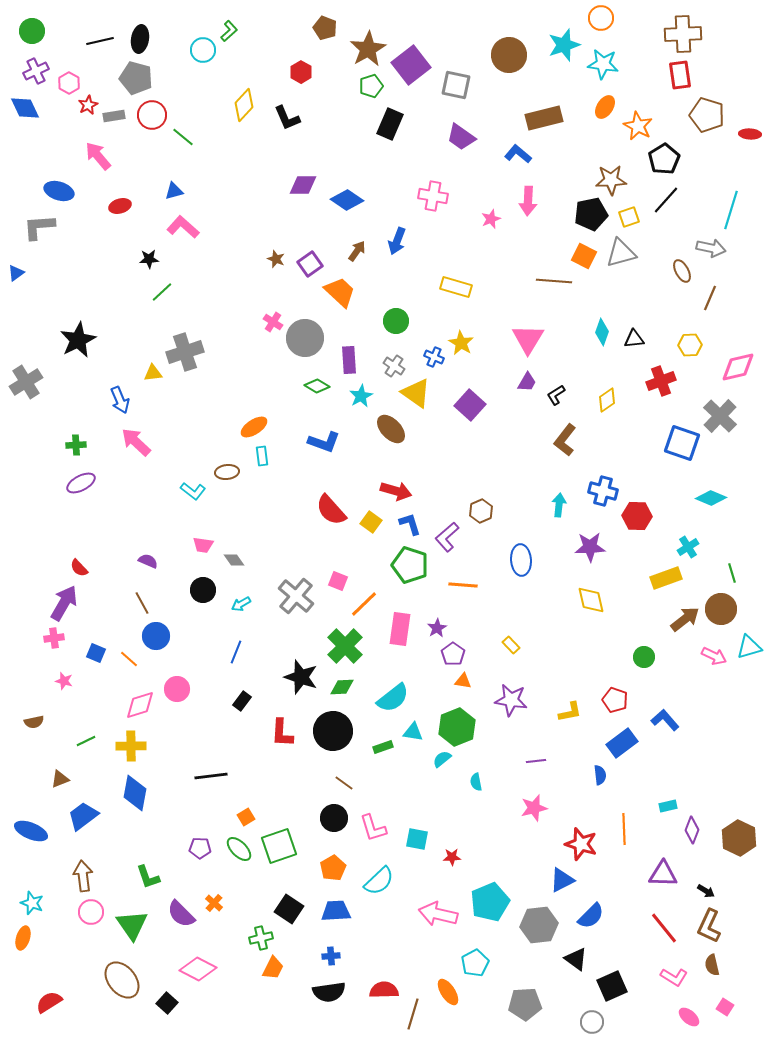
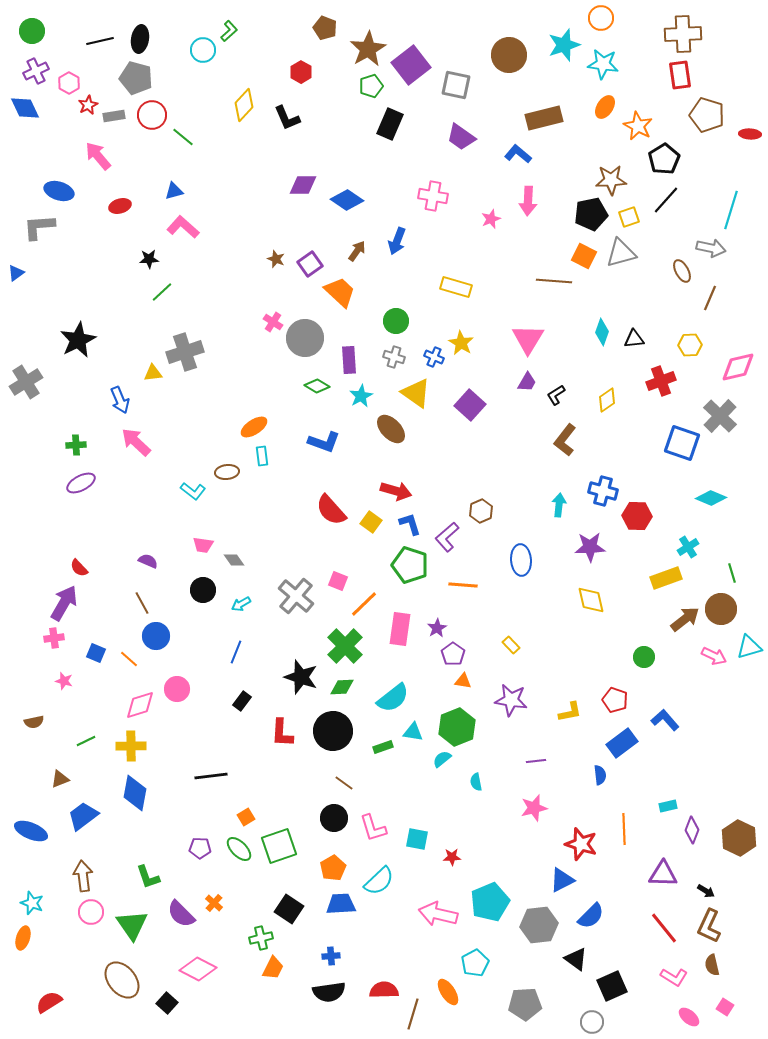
gray cross at (394, 366): moved 9 px up; rotated 15 degrees counterclockwise
blue trapezoid at (336, 911): moved 5 px right, 7 px up
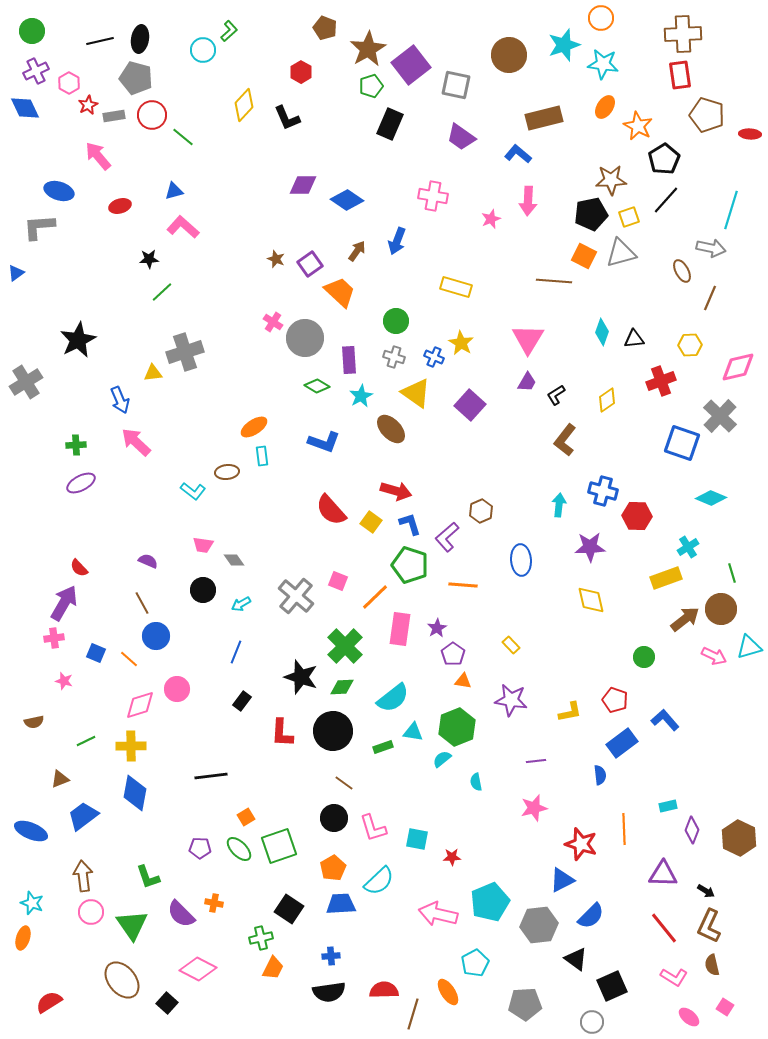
orange line at (364, 604): moved 11 px right, 7 px up
orange cross at (214, 903): rotated 30 degrees counterclockwise
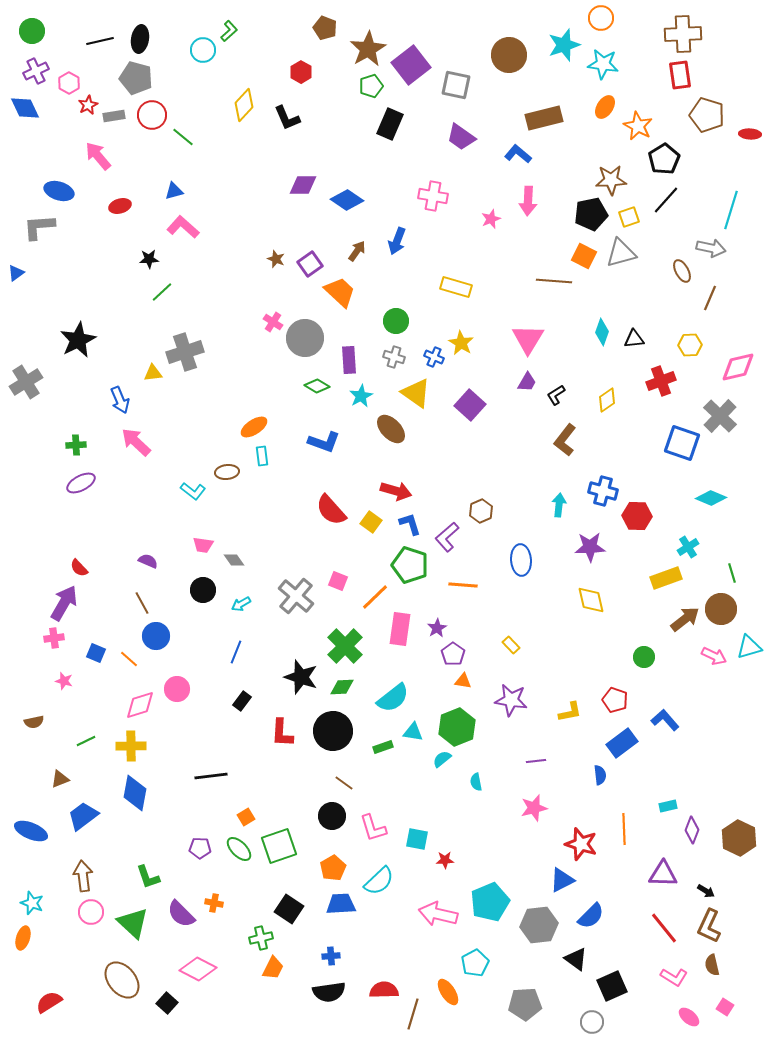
black circle at (334, 818): moved 2 px left, 2 px up
red star at (452, 857): moved 7 px left, 3 px down
green triangle at (132, 925): moved 1 px right, 2 px up; rotated 12 degrees counterclockwise
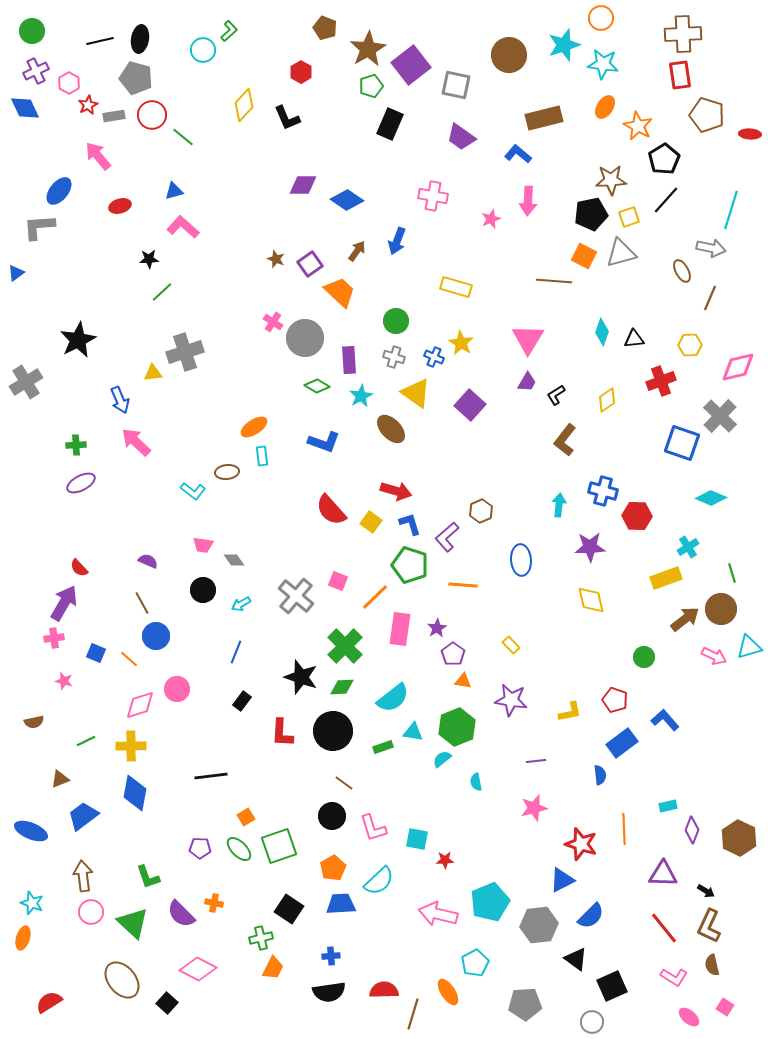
blue ellipse at (59, 191): rotated 68 degrees counterclockwise
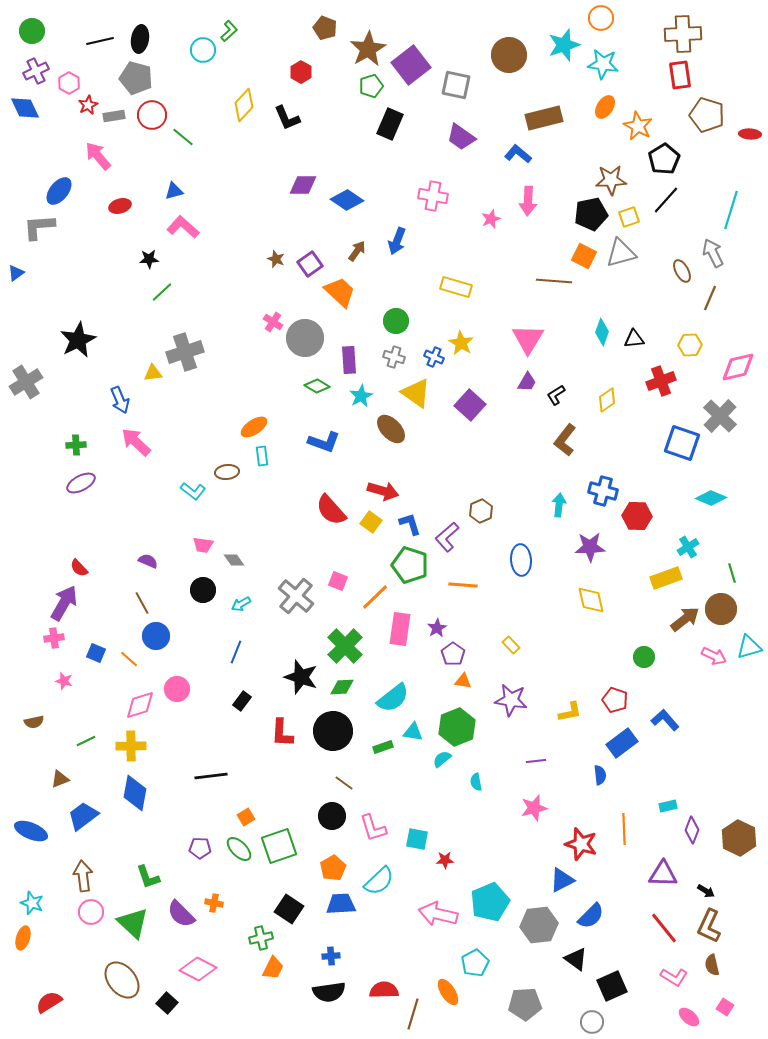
gray arrow at (711, 248): moved 2 px right, 5 px down; rotated 128 degrees counterclockwise
red arrow at (396, 491): moved 13 px left
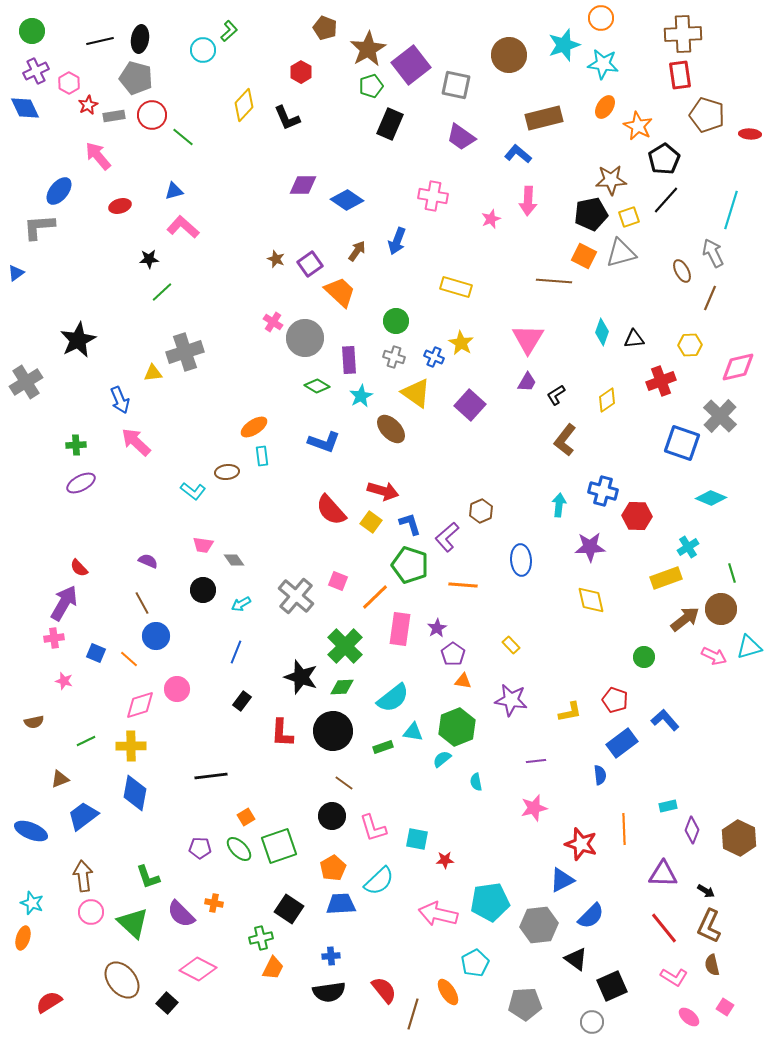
cyan pentagon at (490, 902): rotated 15 degrees clockwise
red semicircle at (384, 990): rotated 52 degrees clockwise
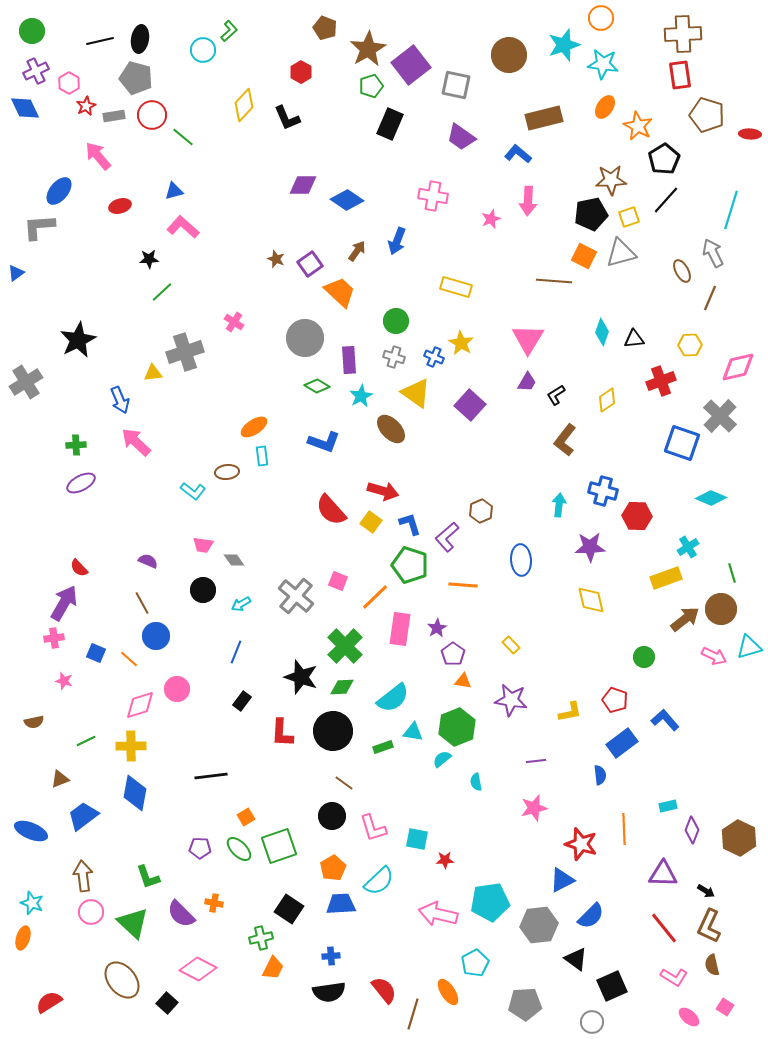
red star at (88, 105): moved 2 px left, 1 px down
pink cross at (273, 322): moved 39 px left
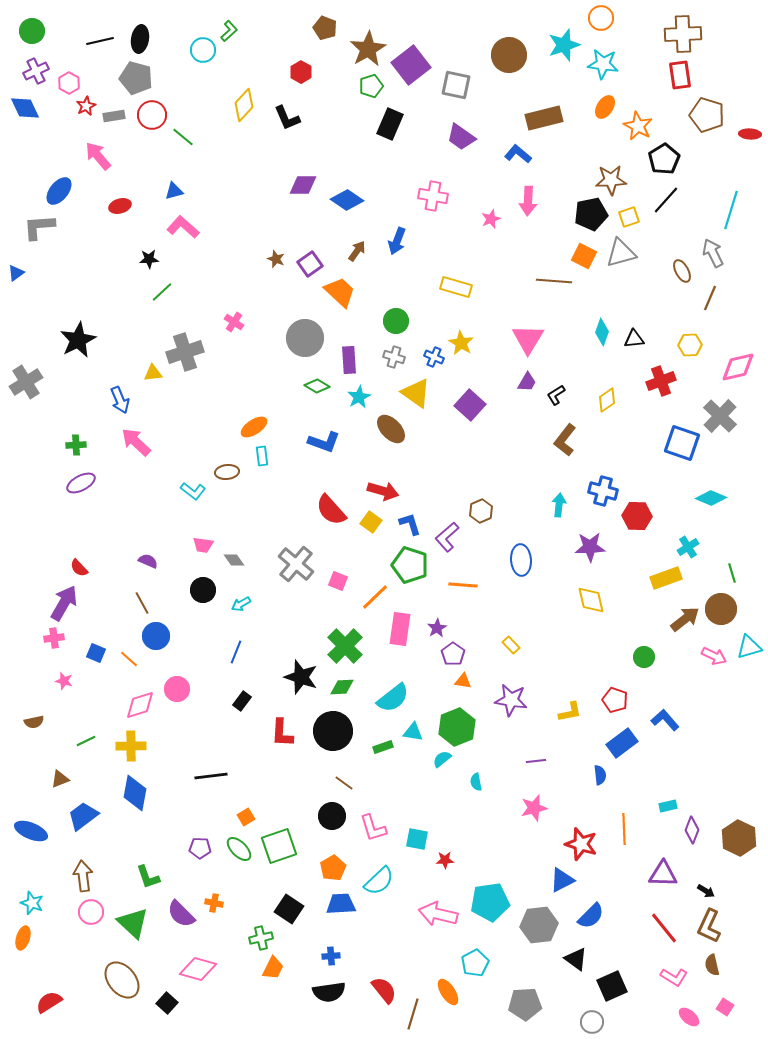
cyan star at (361, 396): moved 2 px left, 1 px down
gray cross at (296, 596): moved 32 px up
pink diamond at (198, 969): rotated 12 degrees counterclockwise
